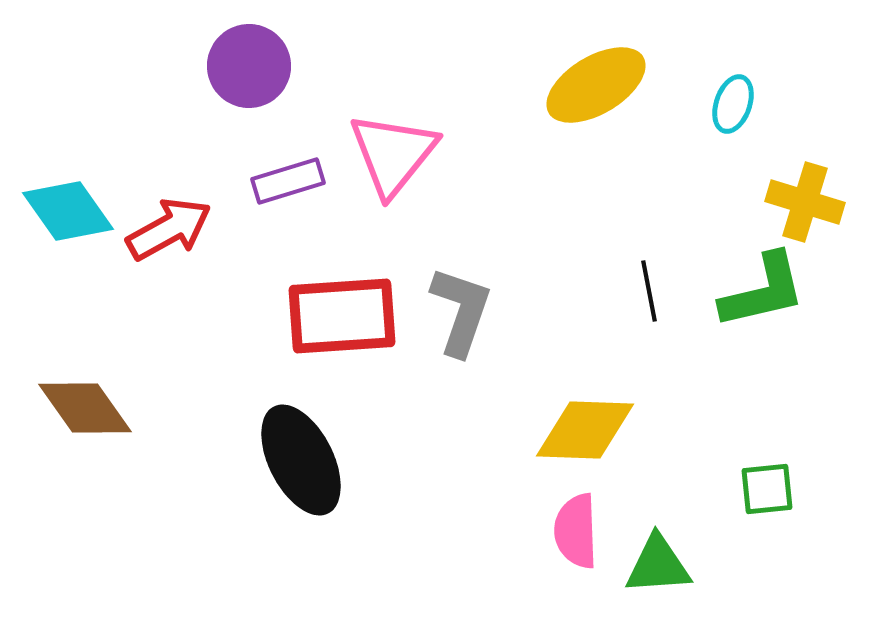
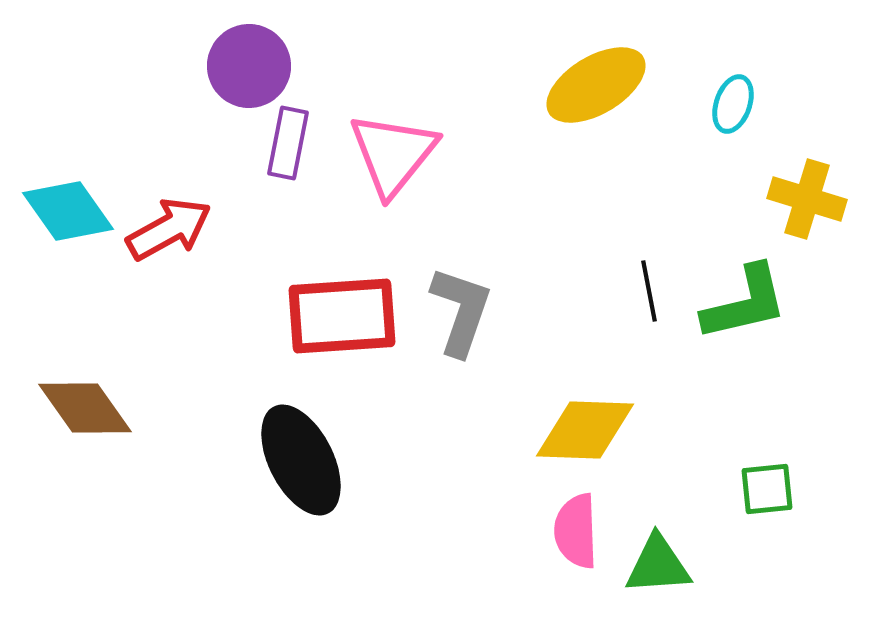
purple rectangle: moved 38 px up; rotated 62 degrees counterclockwise
yellow cross: moved 2 px right, 3 px up
green L-shape: moved 18 px left, 12 px down
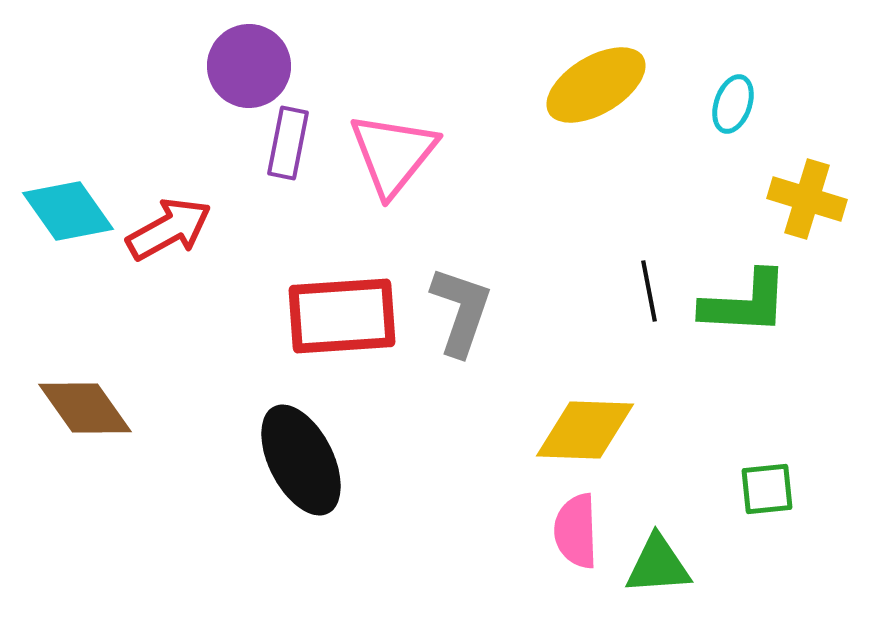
green L-shape: rotated 16 degrees clockwise
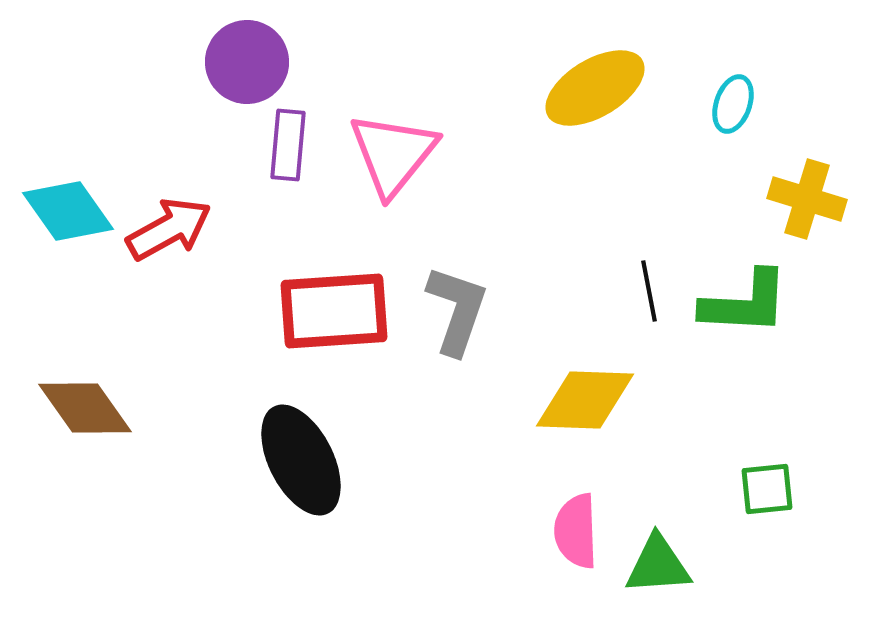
purple circle: moved 2 px left, 4 px up
yellow ellipse: moved 1 px left, 3 px down
purple rectangle: moved 2 px down; rotated 6 degrees counterclockwise
gray L-shape: moved 4 px left, 1 px up
red rectangle: moved 8 px left, 5 px up
yellow diamond: moved 30 px up
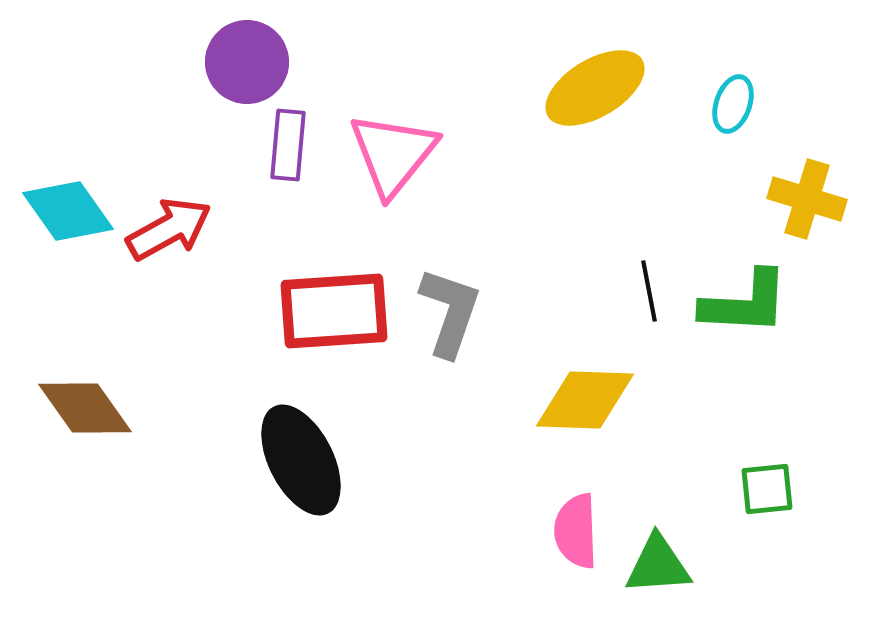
gray L-shape: moved 7 px left, 2 px down
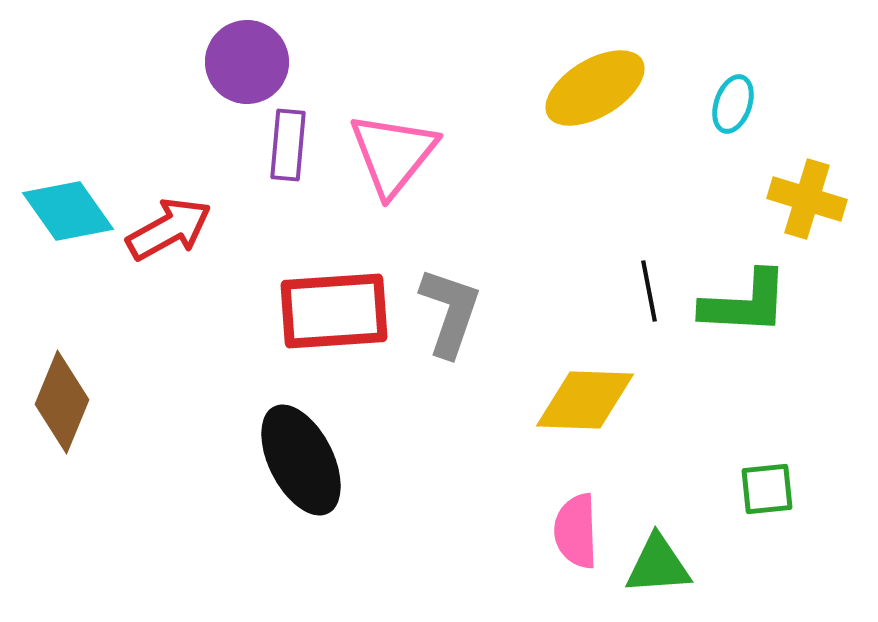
brown diamond: moved 23 px left, 6 px up; rotated 58 degrees clockwise
